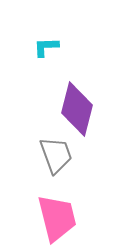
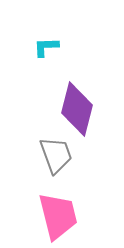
pink trapezoid: moved 1 px right, 2 px up
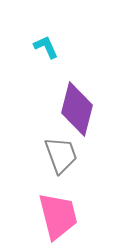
cyan L-shape: rotated 68 degrees clockwise
gray trapezoid: moved 5 px right
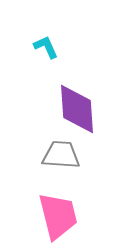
purple diamond: rotated 18 degrees counterclockwise
gray trapezoid: rotated 66 degrees counterclockwise
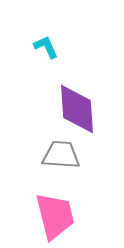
pink trapezoid: moved 3 px left
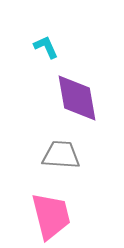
purple diamond: moved 11 px up; rotated 6 degrees counterclockwise
pink trapezoid: moved 4 px left
